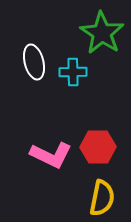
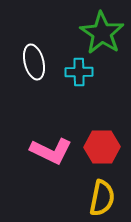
cyan cross: moved 6 px right
red hexagon: moved 4 px right
pink L-shape: moved 4 px up
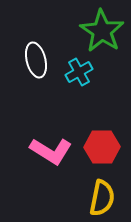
green star: moved 2 px up
white ellipse: moved 2 px right, 2 px up
cyan cross: rotated 28 degrees counterclockwise
pink L-shape: rotated 6 degrees clockwise
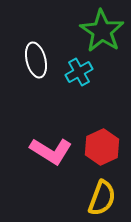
red hexagon: rotated 24 degrees counterclockwise
yellow semicircle: rotated 9 degrees clockwise
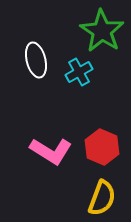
red hexagon: rotated 12 degrees counterclockwise
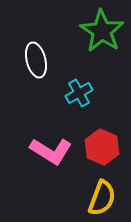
cyan cross: moved 21 px down
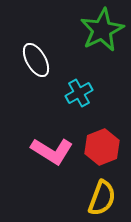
green star: moved 1 px up; rotated 12 degrees clockwise
white ellipse: rotated 16 degrees counterclockwise
red hexagon: rotated 16 degrees clockwise
pink L-shape: moved 1 px right
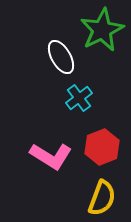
white ellipse: moved 25 px right, 3 px up
cyan cross: moved 5 px down; rotated 8 degrees counterclockwise
pink L-shape: moved 1 px left, 5 px down
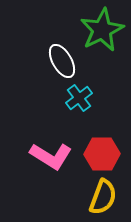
white ellipse: moved 1 px right, 4 px down
red hexagon: moved 7 px down; rotated 20 degrees clockwise
yellow semicircle: moved 1 px right, 1 px up
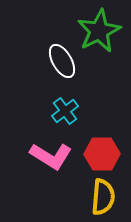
green star: moved 3 px left, 1 px down
cyan cross: moved 14 px left, 13 px down
yellow semicircle: rotated 15 degrees counterclockwise
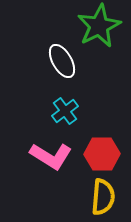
green star: moved 5 px up
